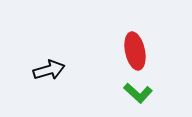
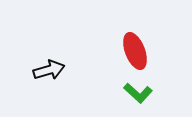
red ellipse: rotated 9 degrees counterclockwise
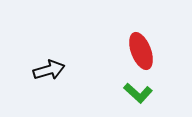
red ellipse: moved 6 px right
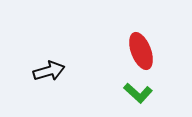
black arrow: moved 1 px down
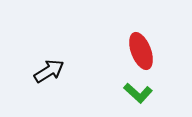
black arrow: rotated 16 degrees counterclockwise
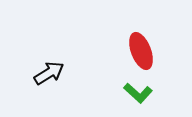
black arrow: moved 2 px down
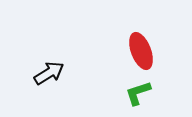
green L-shape: rotated 120 degrees clockwise
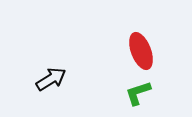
black arrow: moved 2 px right, 6 px down
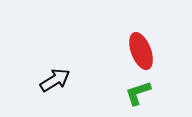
black arrow: moved 4 px right, 1 px down
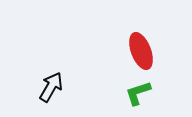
black arrow: moved 4 px left, 7 px down; rotated 28 degrees counterclockwise
